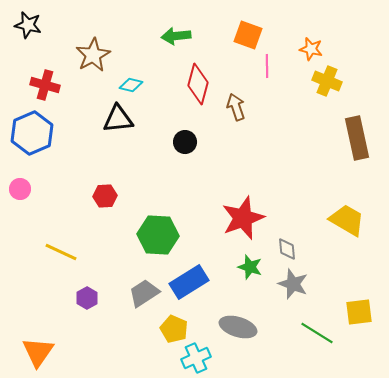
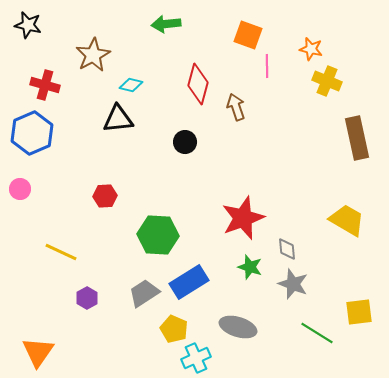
green arrow: moved 10 px left, 12 px up
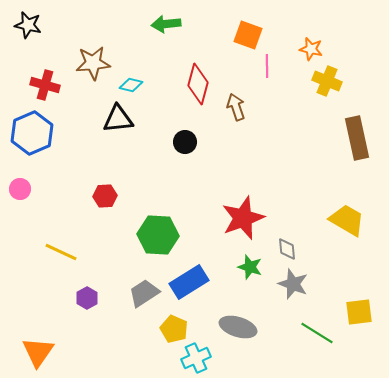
brown star: moved 8 px down; rotated 24 degrees clockwise
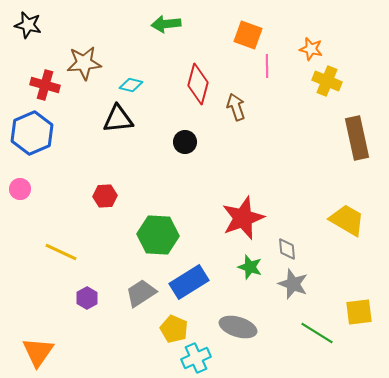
brown star: moved 9 px left
gray trapezoid: moved 3 px left
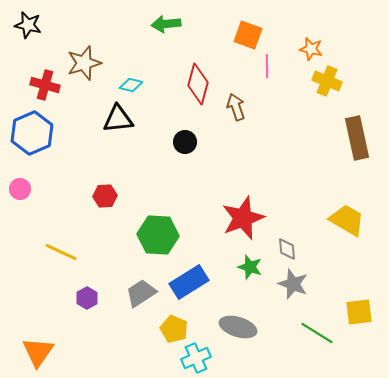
brown star: rotated 12 degrees counterclockwise
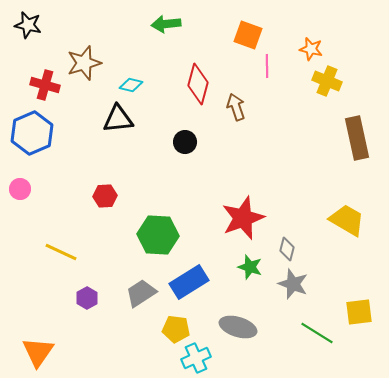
gray diamond: rotated 20 degrees clockwise
yellow pentagon: moved 2 px right; rotated 16 degrees counterclockwise
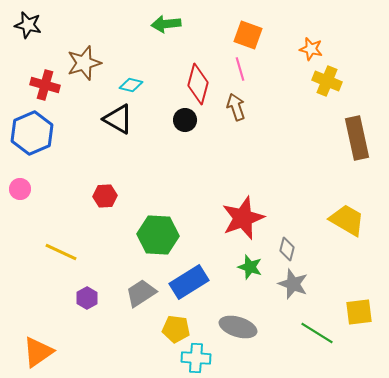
pink line: moved 27 px left, 3 px down; rotated 15 degrees counterclockwise
black triangle: rotated 36 degrees clockwise
black circle: moved 22 px up
orange triangle: rotated 20 degrees clockwise
cyan cross: rotated 28 degrees clockwise
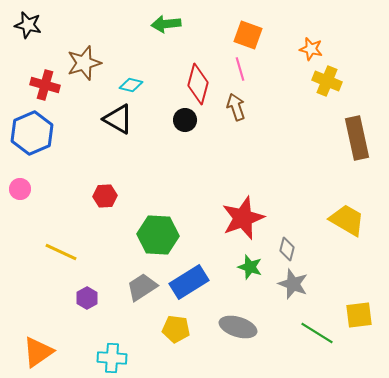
gray trapezoid: moved 1 px right, 6 px up
yellow square: moved 3 px down
cyan cross: moved 84 px left
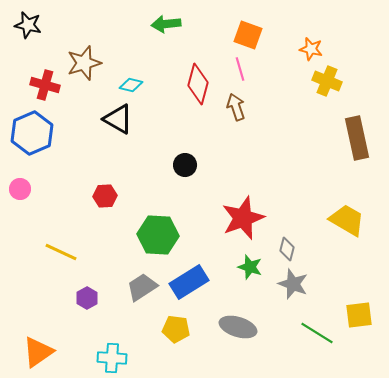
black circle: moved 45 px down
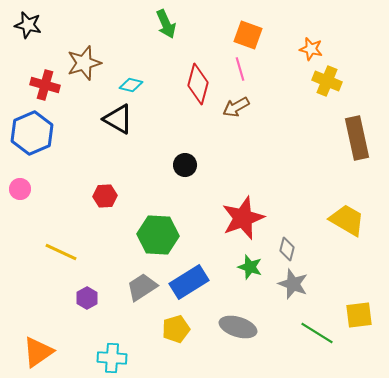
green arrow: rotated 108 degrees counterclockwise
brown arrow: rotated 100 degrees counterclockwise
yellow pentagon: rotated 24 degrees counterclockwise
